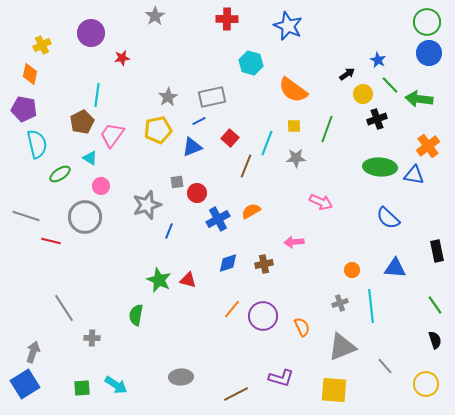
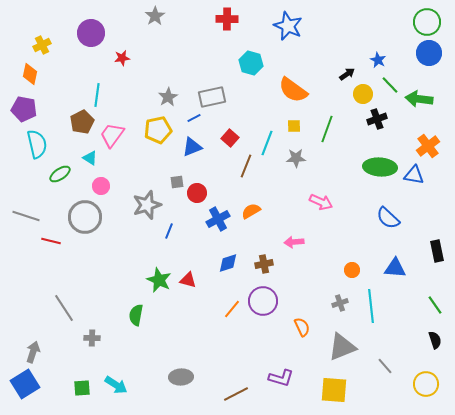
blue line at (199, 121): moved 5 px left, 3 px up
purple circle at (263, 316): moved 15 px up
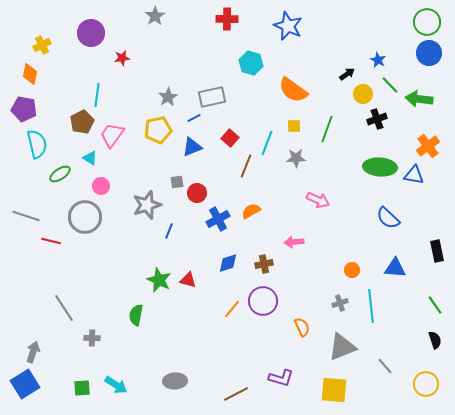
pink arrow at (321, 202): moved 3 px left, 2 px up
gray ellipse at (181, 377): moved 6 px left, 4 px down
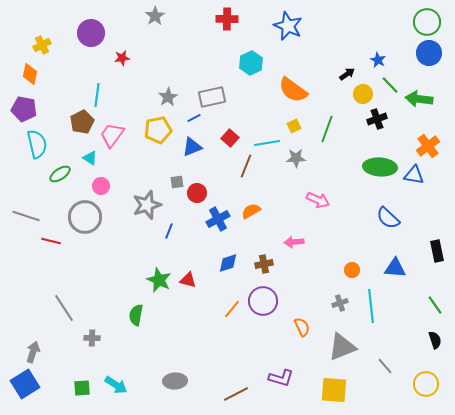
cyan hexagon at (251, 63): rotated 20 degrees clockwise
yellow square at (294, 126): rotated 24 degrees counterclockwise
cyan line at (267, 143): rotated 60 degrees clockwise
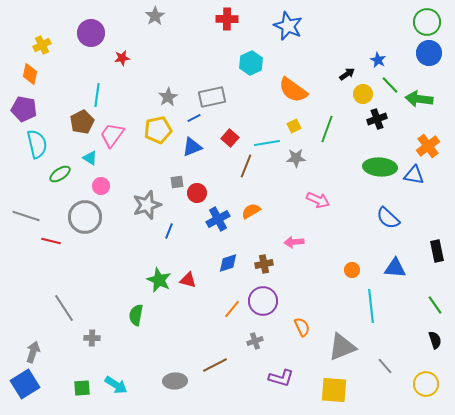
gray cross at (340, 303): moved 85 px left, 38 px down
brown line at (236, 394): moved 21 px left, 29 px up
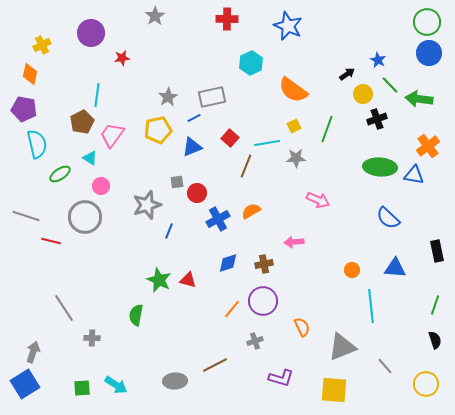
green line at (435, 305): rotated 54 degrees clockwise
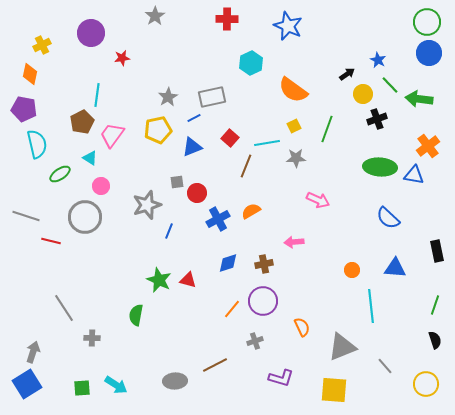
blue square at (25, 384): moved 2 px right
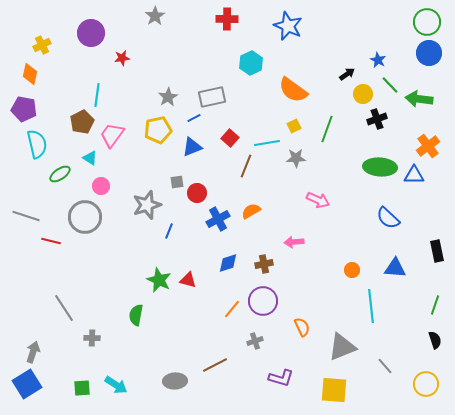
blue triangle at (414, 175): rotated 10 degrees counterclockwise
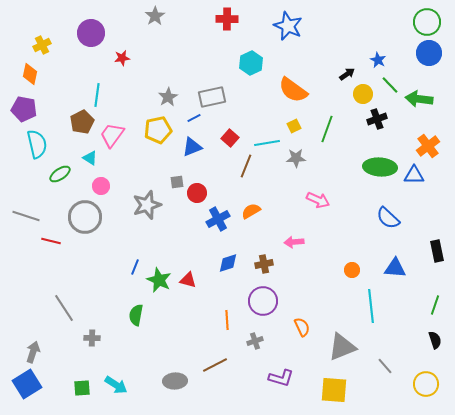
blue line at (169, 231): moved 34 px left, 36 px down
orange line at (232, 309): moved 5 px left, 11 px down; rotated 42 degrees counterclockwise
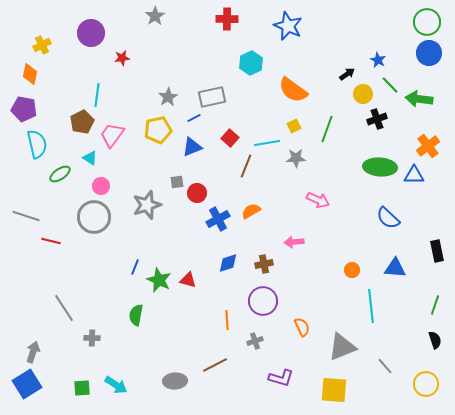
gray circle at (85, 217): moved 9 px right
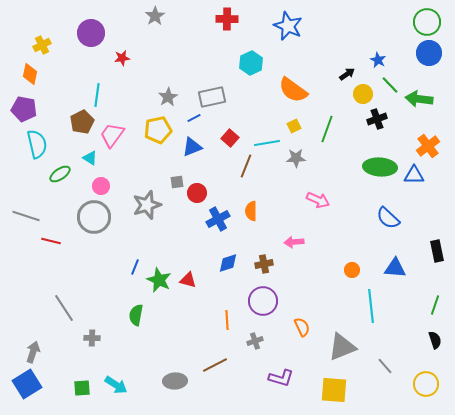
orange semicircle at (251, 211): rotated 60 degrees counterclockwise
